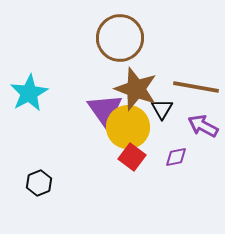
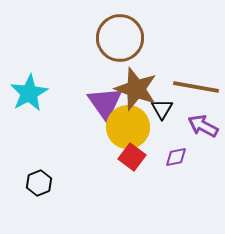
purple triangle: moved 7 px up
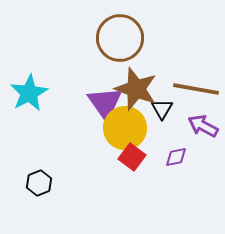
brown line: moved 2 px down
yellow circle: moved 3 px left, 1 px down
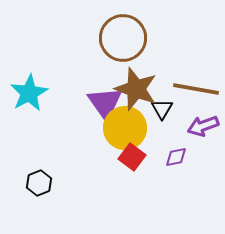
brown circle: moved 3 px right
purple arrow: rotated 48 degrees counterclockwise
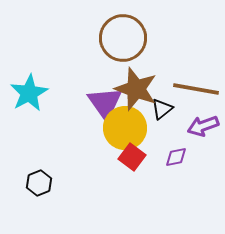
black triangle: rotated 20 degrees clockwise
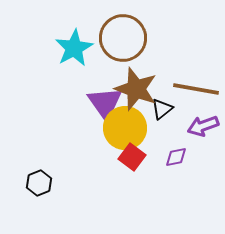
cyan star: moved 45 px right, 45 px up
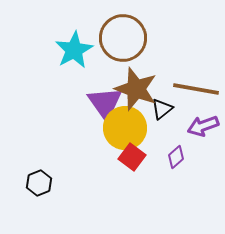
cyan star: moved 2 px down
purple diamond: rotated 30 degrees counterclockwise
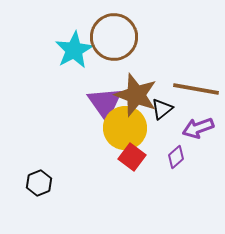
brown circle: moved 9 px left, 1 px up
brown star: moved 6 px down
purple arrow: moved 5 px left, 2 px down
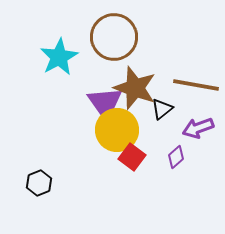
cyan star: moved 15 px left, 7 px down
brown line: moved 4 px up
brown star: moved 1 px left, 7 px up
yellow circle: moved 8 px left, 2 px down
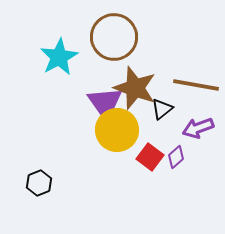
red square: moved 18 px right
